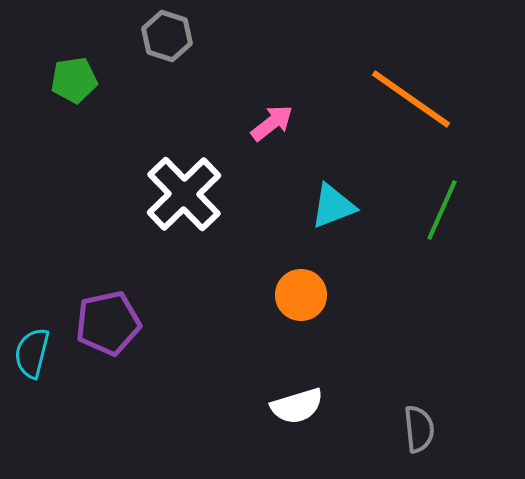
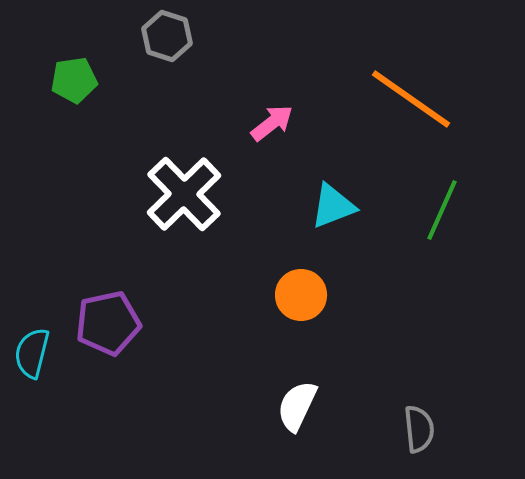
white semicircle: rotated 132 degrees clockwise
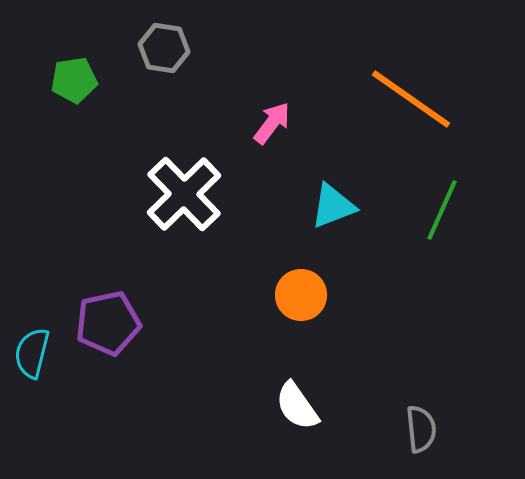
gray hexagon: moved 3 px left, 12 px down; rotated 9 degrees counterclockwise
pink arrow: rotated 15 degrees counterclockwise
white semicircle: rotated 60 degrees counterclockwise
gray semicircle: moved 2 px right
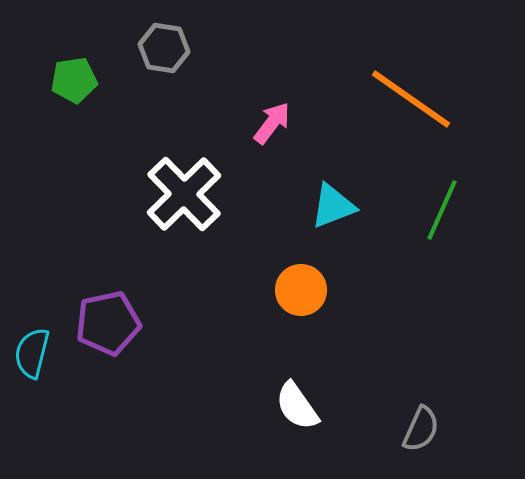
orange circle: moved 5 px up
gray semicircle: rotated 30 degrees clockwise
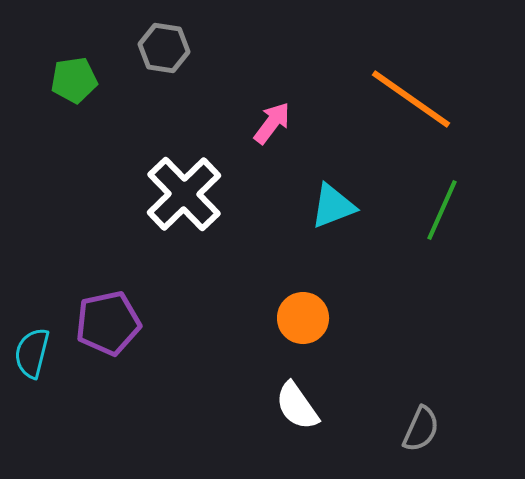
orange circle: moved 2 px right, 28 px down
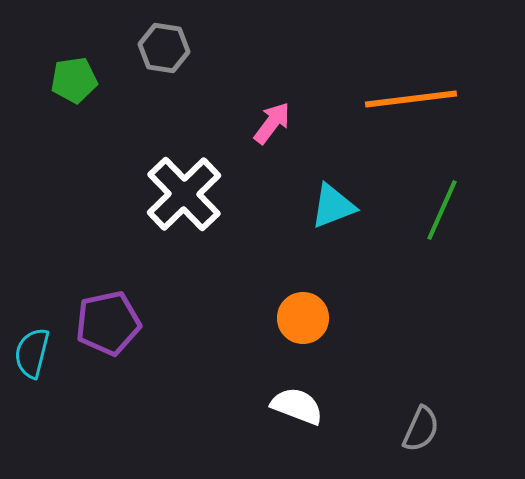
orange line: rotated 42 degrees counterclockwise
white semicircle: rotated 146 degrees clockwise
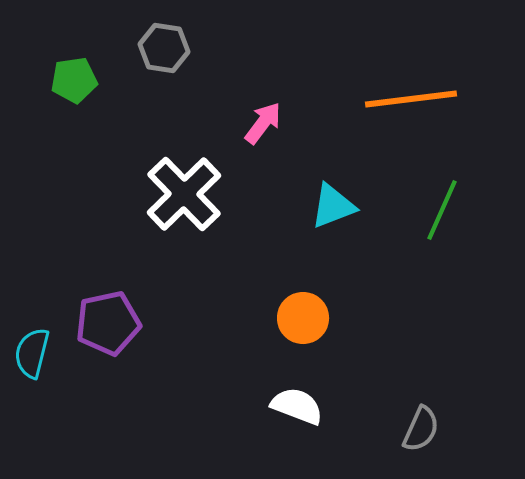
pink arrow: moved 9 px left
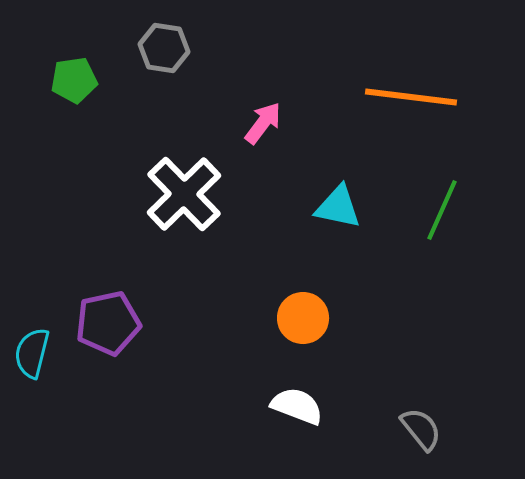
orange line: moved 2 px up; rotated 14 degrees clockwise
cyan triangle: moved 5 px right, 1 px down; rotated 33 degrees clockwise
gray semicircle: rotated 63 degrees counterclockwise
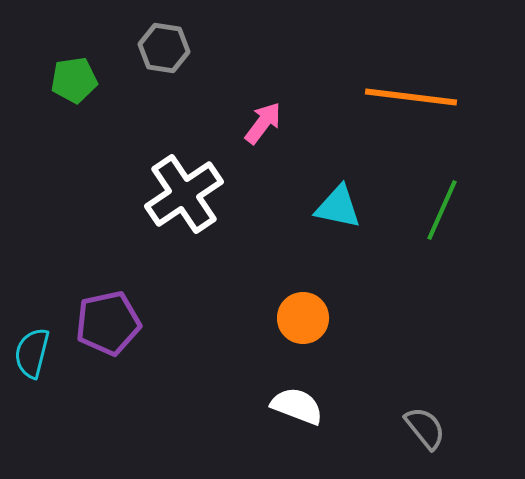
white cross: rotated 10 degrees clockwise
gray semicircle: moved 4 px right, 1 px up
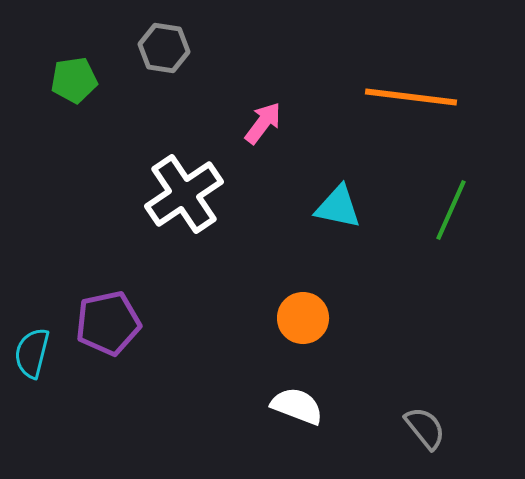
green line: moved 9 px right
